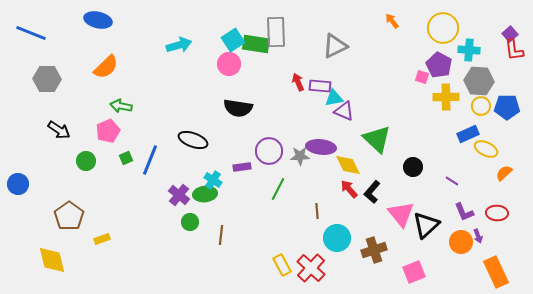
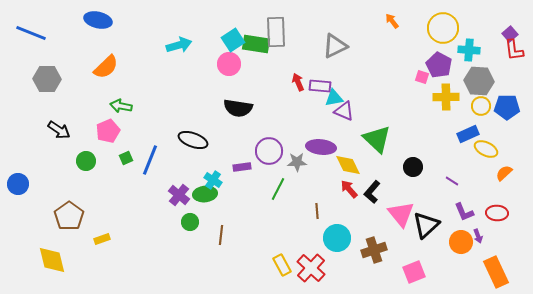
gray star at (300, 156): moved 3 px left, 6 px down
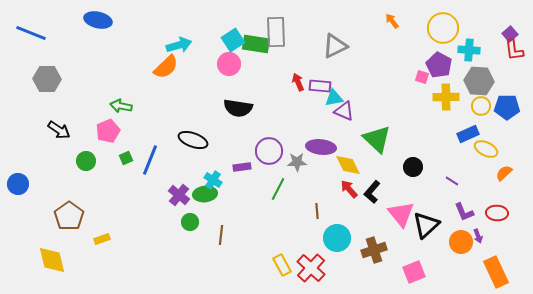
orange semicircle at (106, 67): moved 60 px right
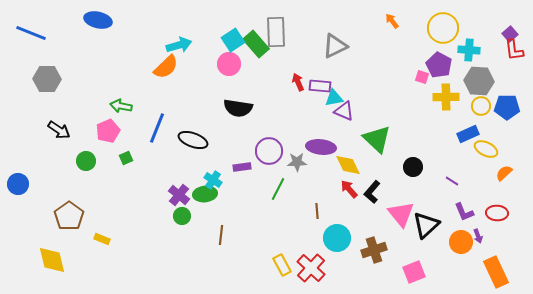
green rectangle at (256, 44): rotated 40 degrees clockwise
blue line at (150, 160): moved 7 px right, 32 px up
green circle at (190, 222): moved 8 px left, 6 px up
yellow rectangle at (102, 239): rotated 42 degrees clockwise
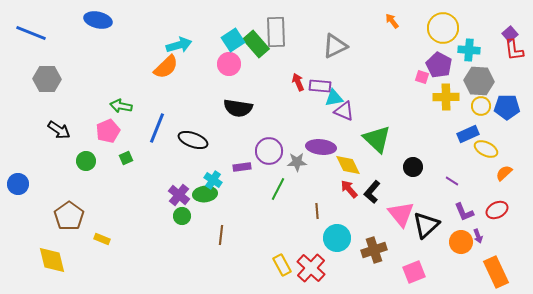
red ellipse at (497, 213): moved 3 px up; rotated 30 degrees counterclockwise
